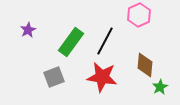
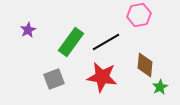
pink hexagon: rotated 15 degrees clockwise
black line: moved 1 px right, 1 px down; rotated 32 degrees clockwise
gray square: moved 2 px down
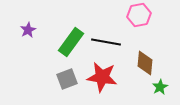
black line: rotated 40 degrees clockwise
brown diamond: moved 2 px up
gray square: moved 13 px right
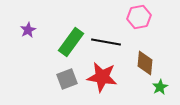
pink hexagon: moved 2 px down
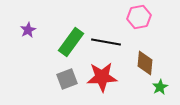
red star: rotated 12 degrees counterclockwise
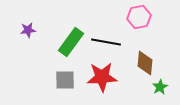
purple star: rotated 21 degrees clockwise
gray square: moved 2 px left, 1 px down; rotated 20 degrees clockwise
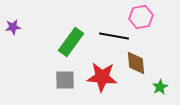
pink hexagon: moved 2 px right
purple star: moved 15 px left, 3 px up
black line: moved 8 px right, 6 px up
brown diamond: moved 9 px left; rotated 10 degrees counterclockwise
red star: rotated 8 degrees clockwise
